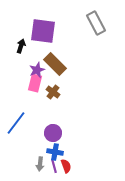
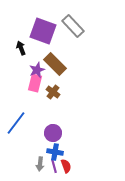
gray rectangle: moved 23 px left, 3 px down; rotated 15 degrees counterclockwise
purple square: rotated 12 degrees clockwise
black arrow: moved 2 px down; rotated 40 degrees counterclockwise
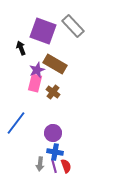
brown rectangle: rotated 15 degrees counterclockwise
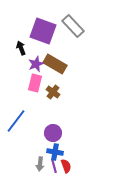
purple star: moved 1 px left, 6 px up
blue line: moved 2 px up
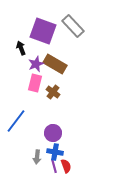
gray arrow: moved 3 px left, 7 px up
